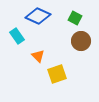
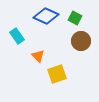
blue diamond: moved 8 px right
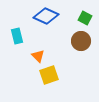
green square: moved 10 px right
cyan rectangle: rotated 21 degrees clockwise
yellow square: moved 8 px left, 1 px down
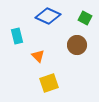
blue diamond: moved 2 px right
brown circle: moved 4 px left, 4 px down
yellow square: moved 8 px down
